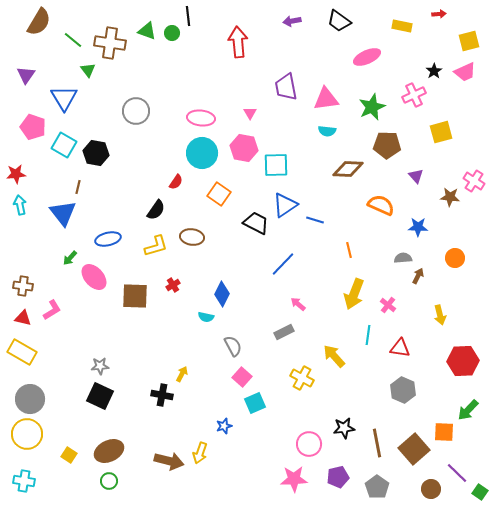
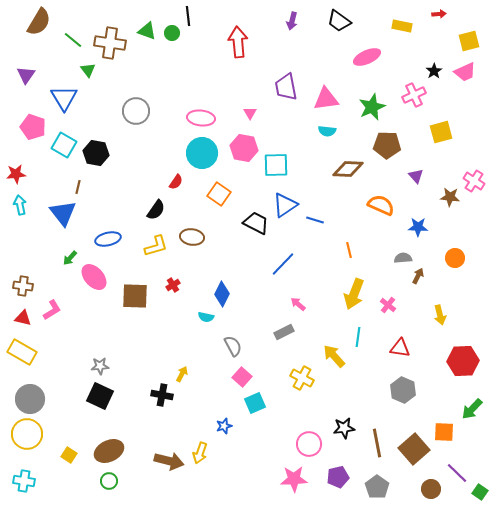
purple arrow at (292, 21): rotated 66 degrees counterclockwise
cyan line at (368, 335): moved 10 px left, 2 px down
green arrow at (468, 410): moved 4 px right, 1 px up
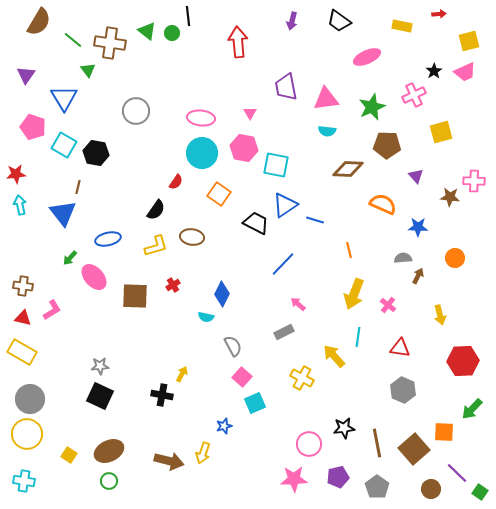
green triangle at (147, 31): rotated 18 degrees clockwise
cyan square at (276, 165): rotated 12 degrees clockwise
pink cross at (474, 181): rotated 30 degrees counterclockwise
orange semicircle at (381, 205): moved 2 px right, 1 px up
yellow arrow at (200, 453): moved 3 px right
